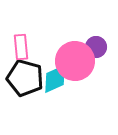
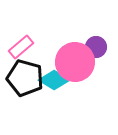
pink rectangle: rotated 55 degrees clockwise
pink circle: moved 1 px down
cyan diamond: moved 1 px left, 1 px down; rotated 56 degrees clockwise
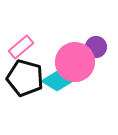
cyan diamond: moved 3 px right, 1 px down
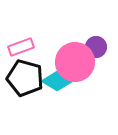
pink rectangle: rotated 20 degrees clockwise
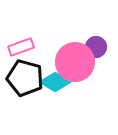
cyan diamond: moved 2 px left, 1 px down
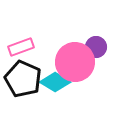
black pentagon: moved 2 px left, 1 px down; rotated 9 degrees clockwise
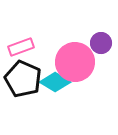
purple circle: moved 5 px right, 4 px up
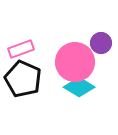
pink rectangle: moved 2 px down
cyan diamond: moved 24 px right, 5 px down
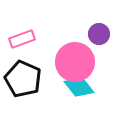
purple circle: moved 2 px left, 9 px up
pink rectangle: moved 1 px right, 10 px up
cyan diamond: rotated 20 degrees clockwise
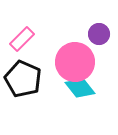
pink rectangle: rotated 25 degrees counterclockwise
cyan diamond: moved 1 px right, 1 px down
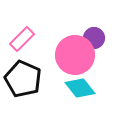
purple circle: moved 5 px left, 4 px down
pink circle: moved 7 px up
